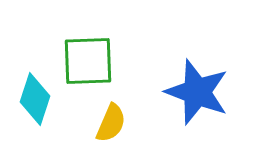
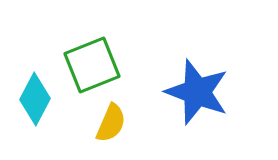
green square: moved 4 px right, 4 px down; rotated 20 degrees counterclockwise
cyan diamond: rotated 9 degrees clockwise
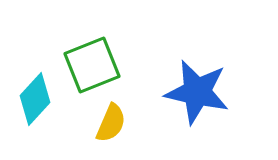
blue star: rotated 8 degrees counterclockwise
cyan diamond: rotated 15 degrees clockwise
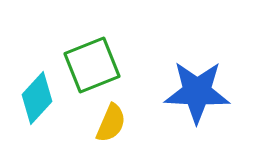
blue star: rotated 10 degrees counterclockwise
cyan diamond: moved 2 px right, 1 px up
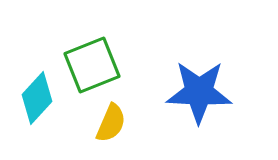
blue star: moved 2 px right
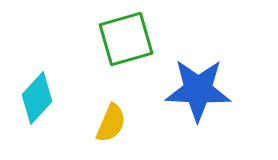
green square: moved 34 px right, 26 px up; rotated 6 degrees clockwise
blue star: moved 1 px left, 2 px up
